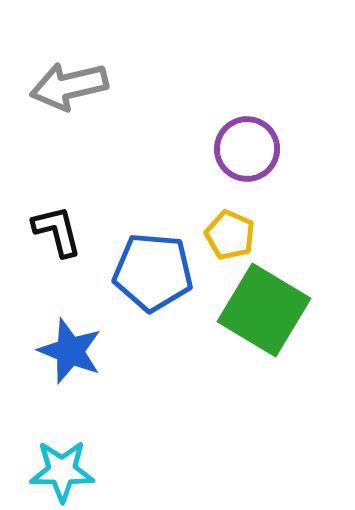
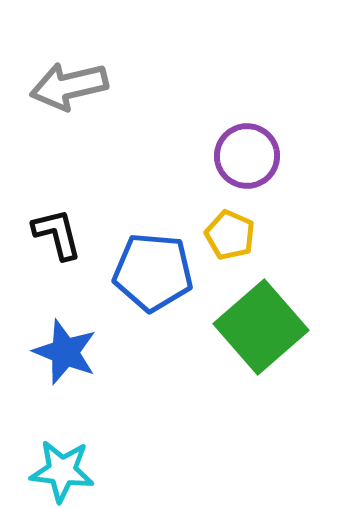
purple circle: moved 7 px down
black L-shape: moved 3 px down
green square: moved 3 px left, 17 px down; rotated 18 degrees clockwise
blue star: moved 5 px left, 1 px down
cyan star: rotated 6 degrees clockwise
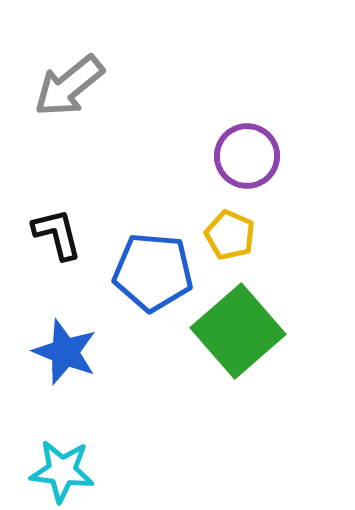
gray arrow: rotated 26 degrees counterclockwise
green square: moved 23 px left, 4 px down
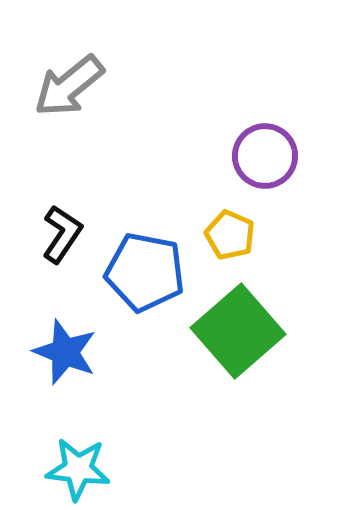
purple circle: moved 18 px right
black L-shape: moved 5 px right; rotated 48 degrees clockwise
blue pentagon: moved 8 px left; rotated 6 degrees clockwise
cyan star: moved 16 px right, 2 px up
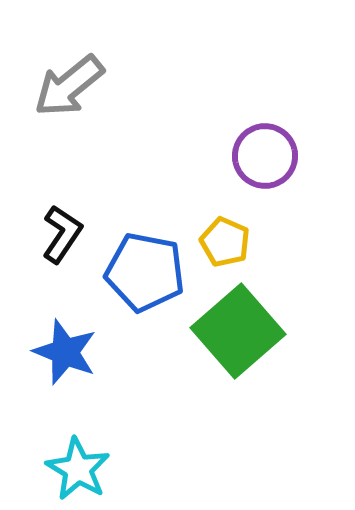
yellow pentagon: moved 5 px left, 7 px down
cyan star: rotated 24 degrees clockwise
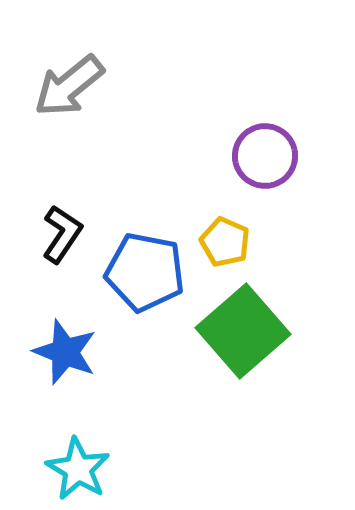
green square: moved 5 px right
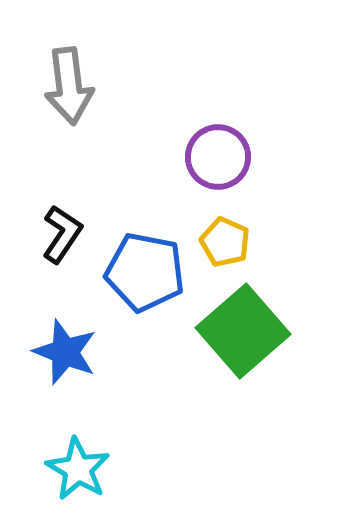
gray arrow: rotated 58 degrees counterclockwise
purple circle: moved 47 px left, 1 px down
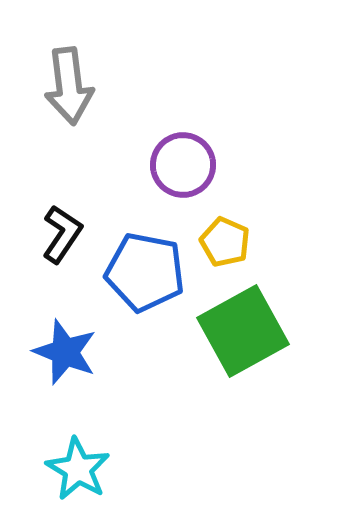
purple circle: moved 35 px left, 8 px down
green square: rotated 12 degrees clockwise
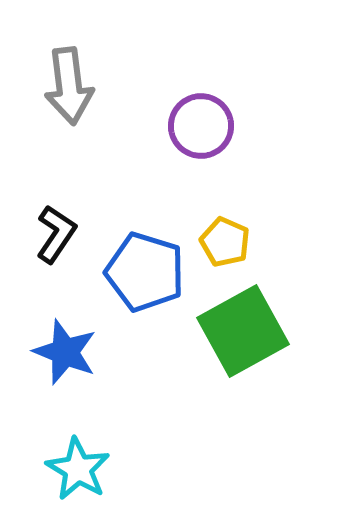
purple circle: moved 18 px right, 39 px up
black L-shape: moved 6 px left
blue pentagon: rotated 6 degrees clockwise
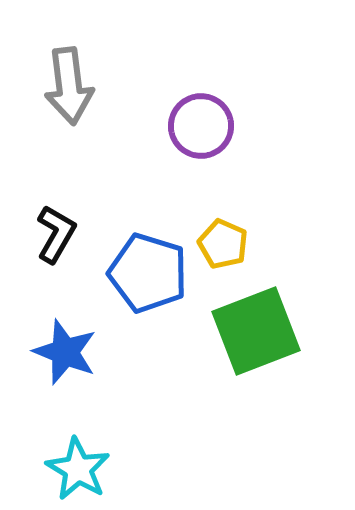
black L-shape: rotated 4 degrees counterclockwise
yellow pentagon: moved 2 px left, 2 px down
blue pentagon: moved 3 px right, 1 px down
green square: moved 13 px right; rotated 8 degrees clockwise
